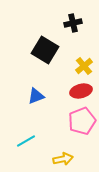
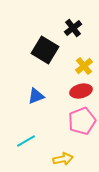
black cross: moved 5 px down; rotated 24 degrees counterclockwise
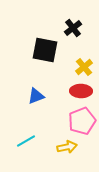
black square: rotated 20 degrees counterclockwise
yellow cross: moved 1 px down
red ellipse: rotated 15 degrees clockwise
yellow arrow: moved 4 px right, 12 px up
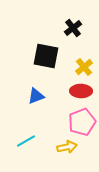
black square: moved 1 px right, 6 px down
pink pentagon: moved 1 px down
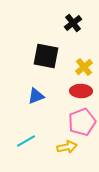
black cross: moved 5 px up
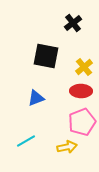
blue triangle: moved 2 px down
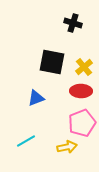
black cross: rotated 36 degrees counterclockwise
black square: moved 6 px right, 6 px down
pink pentagon: moved 1 px down
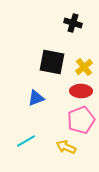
pink pentagon: moved 1 px left, 3 px up
yellow arrow: moved 1 px left; rotated 144 degrees counterclockwise
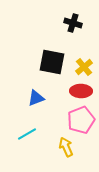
cyan line: moved 1 px right, 7 px up
yellow arrow: rotated 42 degrees clockwise
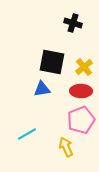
blue triangle: moved 6 px right, 9 px up; rotated 12 degrees clockwise
